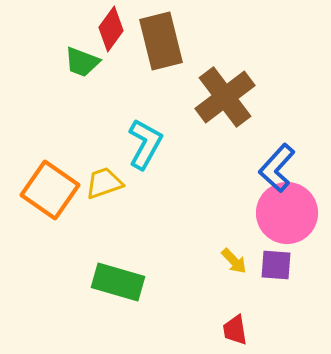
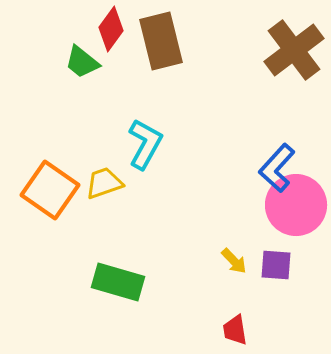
green trapezoid: rotated 18 degrees clockwise
brown cross: moved 69 px right, 47 px up
pink circle: moved 9 px right, 8 px up
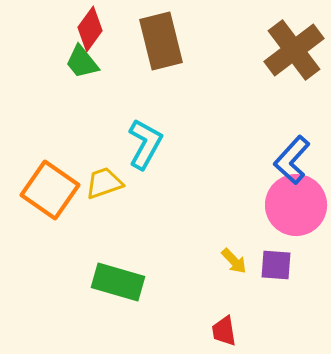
red diamond: moved 21 px left
green trapezoid: rotated 12 degrees clockwise
blue L-shape: moved 15 px right, 8 px up
red trapezoid: moved 11 px left, 1 px down
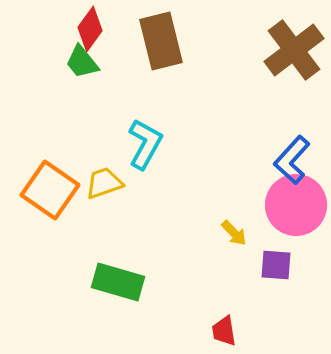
yellow arrow: moved 28 px up
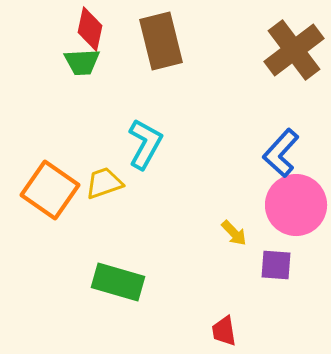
red diamond: rotated 24 degrees counterclockwise
green trapezoid: rotated 54 degrees counterclockwise
blue L-shape: moved 11 px left, 7 px up
